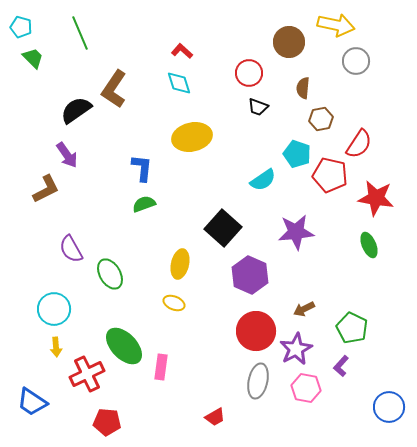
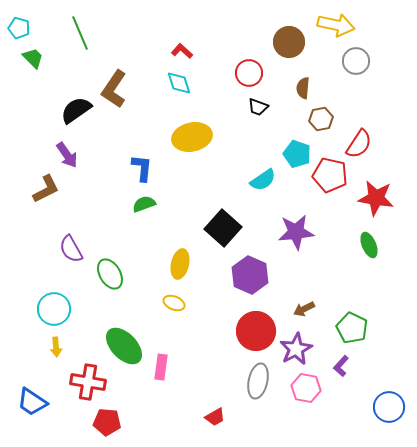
cyan pentagon at (21, 27): moved 2 px left, 1 px down
red cross at (87, 374): moved 1 px right, 8 px down; rotated 36 degrees clockwise
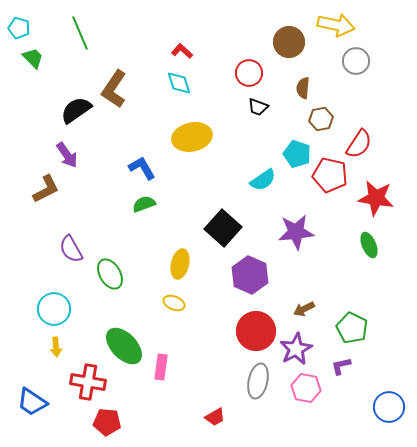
blue L-shape at (142, 168): rotated 36 degrees counterclockwise
purple L-shape at (341, 366): rotated 35 degrees clockwise
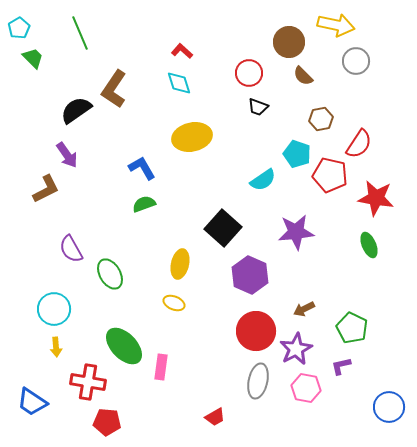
cyan pentagon at (19, 28): rotated 25 degrees clockwise
brown semicircle at (303, 88): moved 12 px up; rotated 50 degrees counterclockwise
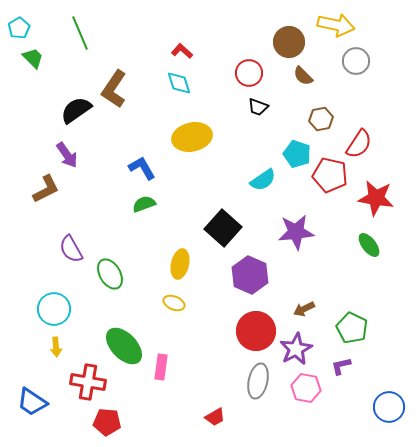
green ellipse at (369, 245): rotated 15 degrees counterclockwise
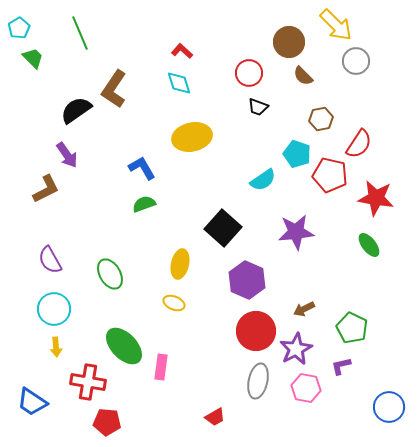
yellow arrow at (336, 25): rotated 33 degrees clockwise
purple semicircle at (71, 249): moved 21 px left, 11 px down
purple hexagon at (250, 275): moved 3 px left, 5 px down
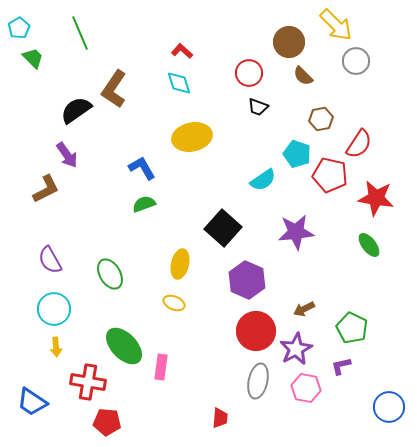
red trapezoid at (215, 417): moved 5 px right, 1 px down; rotated 55 degrees counterclockwise
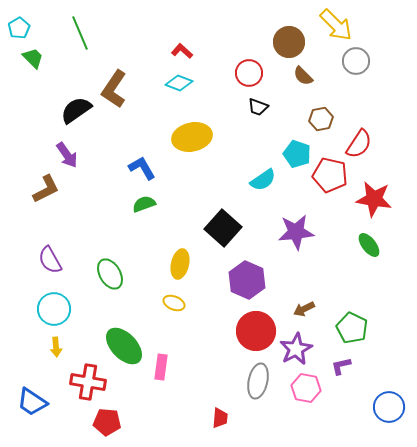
cyan diamond at (179, 83): rotated 52 degrees counterclockwise
red star at (376, 198): moved 2 px left, 1 px down
